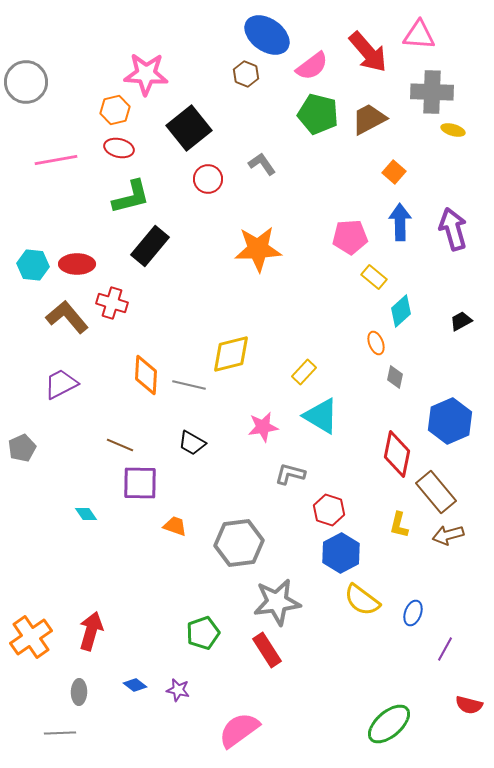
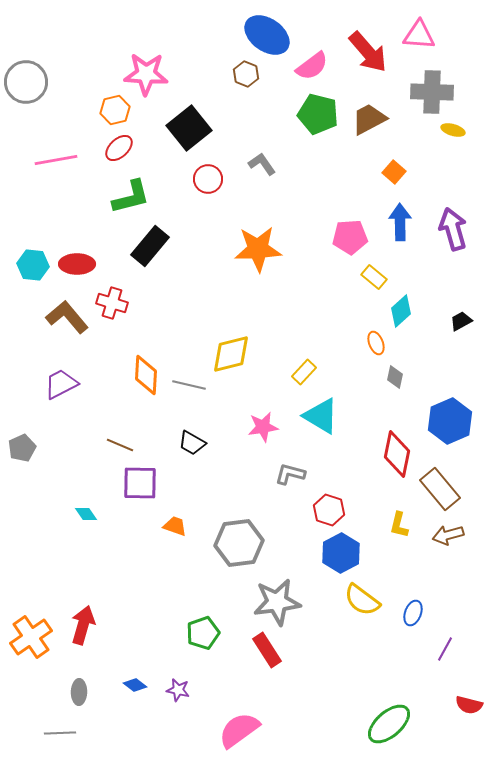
red ellipse at (119, 148): rotated 56 degrees counterclockwise
brown rectangle at (436, 492): moved 4 px right, 3 px up
red arrow at (91, 631): moved 8 px left, 6 px up
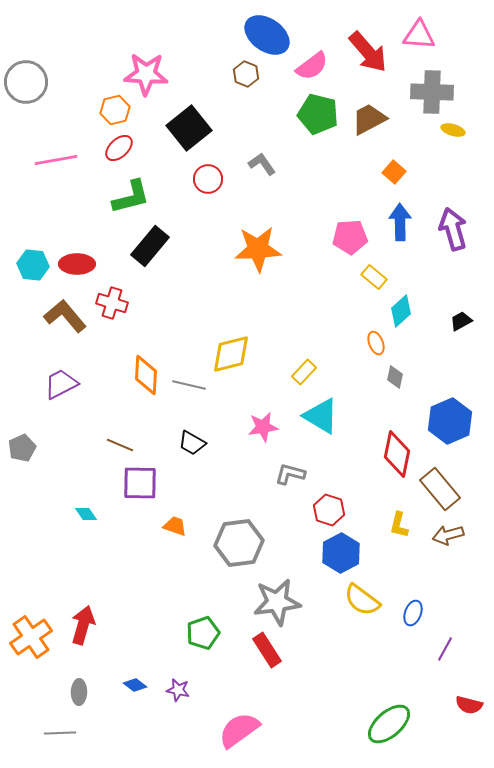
brown L-shape at (67, 317): moved 2 px left, 1 px up
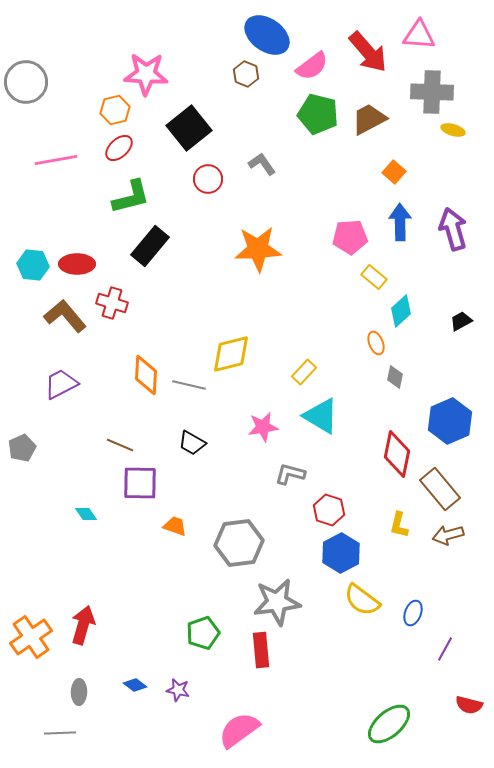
red rectangle at (267, 650): moved 6 px left; rotated 28 degrees clockwise
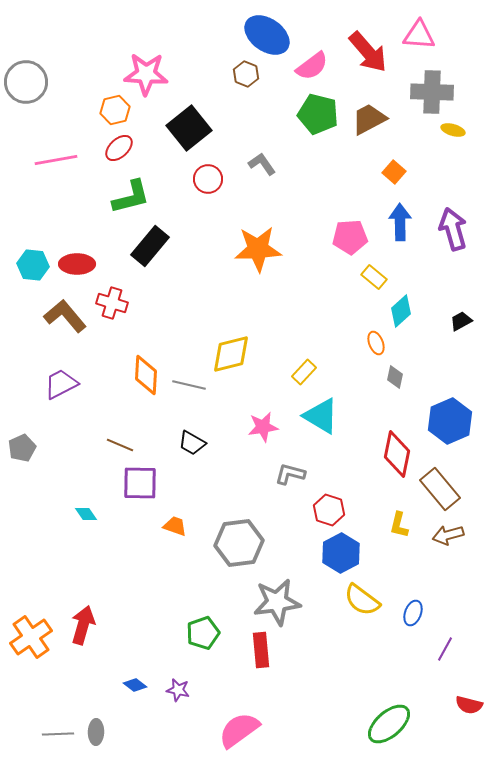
gray ellipse at (79, 692): moved 17 px right, 40 px down
gray line at (60, 733): moved 2 px left, 1 px down
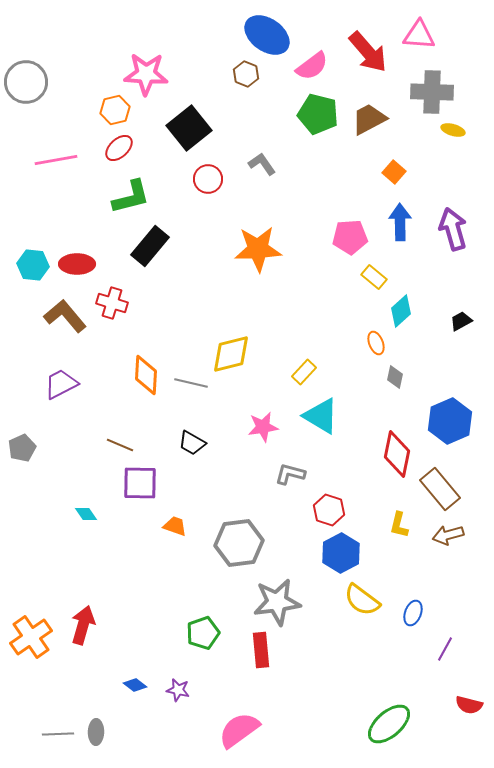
gray line at (189, 385): moved 2 px right, 2 px up
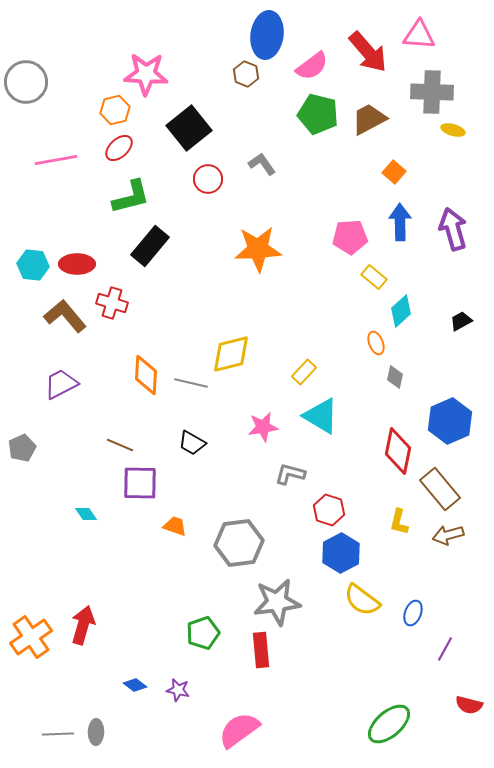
blue ellipse at (267, 35): rotated 63 degrees clockwise
red diamond at (397, 454): moved 1 px right, 3 px up
yellow L-shape at (399, 525): moved 3 px up
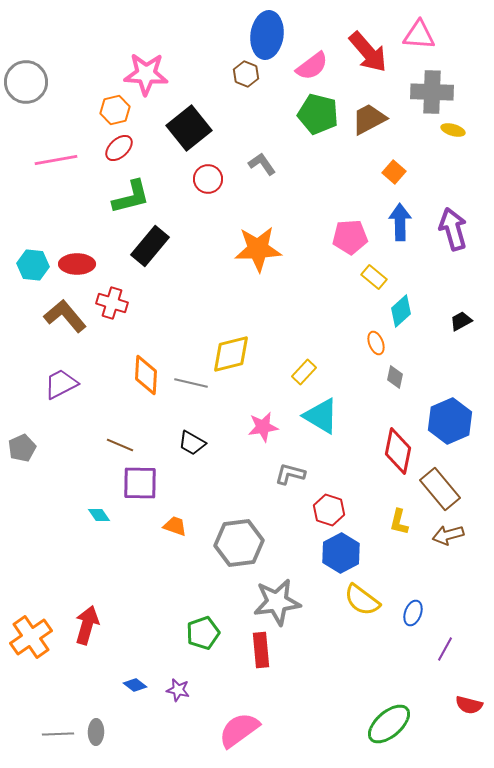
cyan diamond at (86, 514): moved 13 px right, 1 px down
red arrow at (83, 625): moved 4 px right
